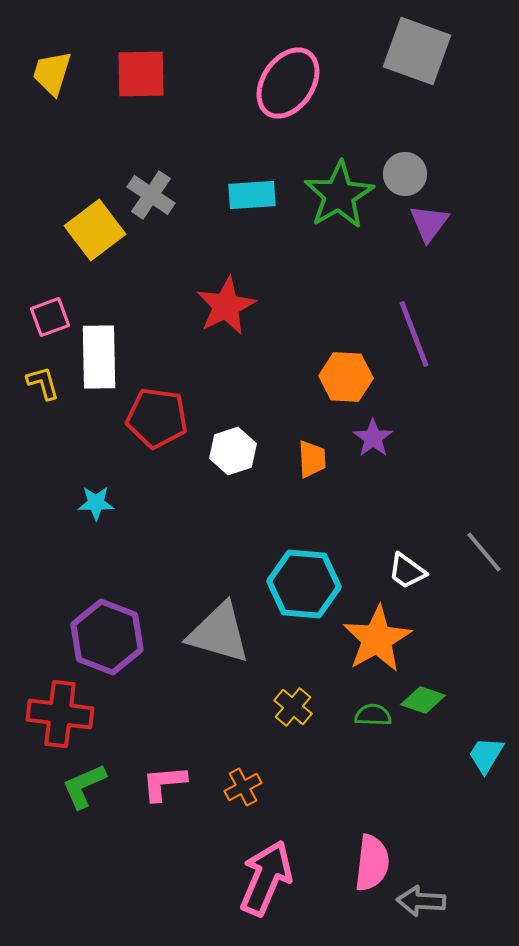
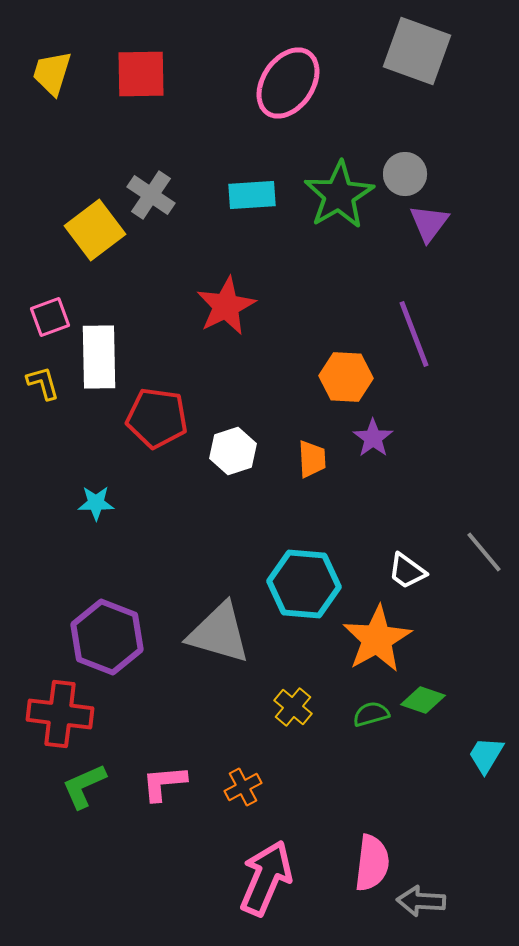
green semicircle: moved 2 px left, 1 px up; rotated 18 degrees counterclockwise
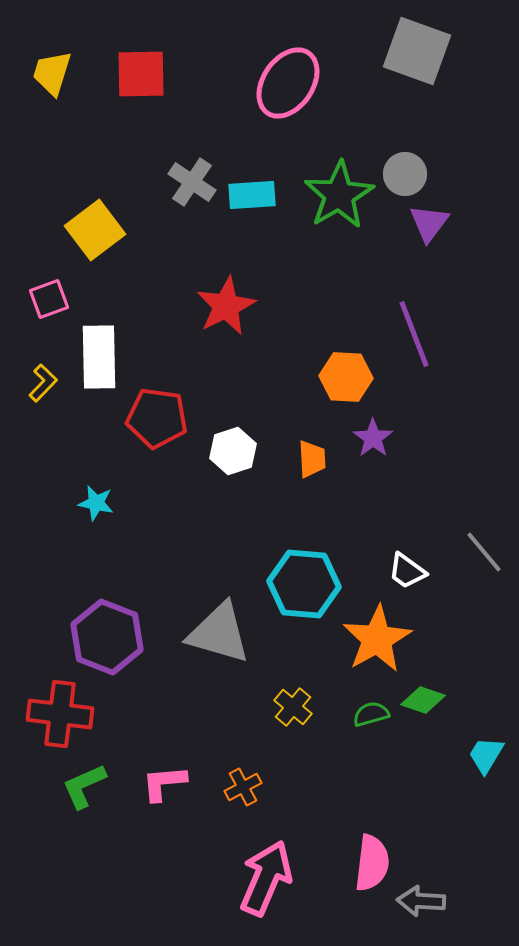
gray cross: moved 41 px right, 13 px up
pink square: moved 1 px left, 18 px up
yellow L-shape: rotated 60 degrees clockwise
cyan star: rotated 12 degrees clockwise
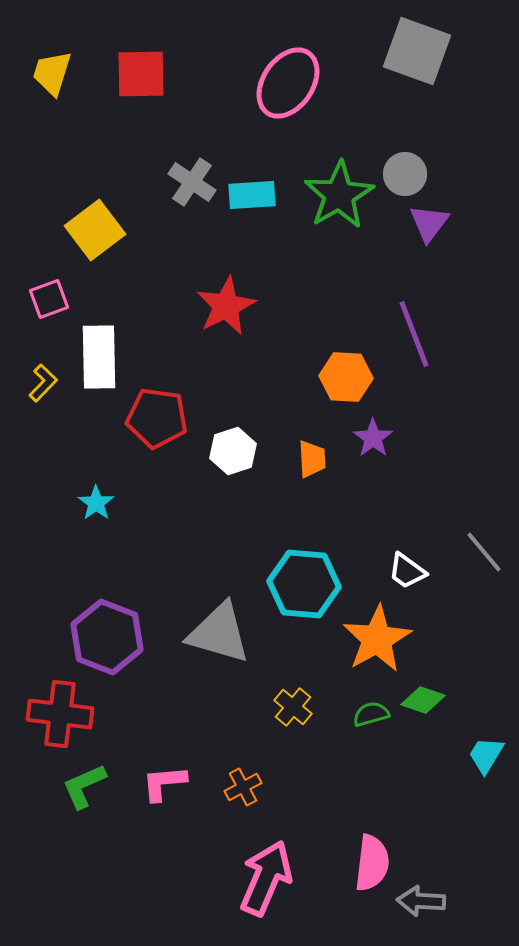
cyan star: rotated 24 degrees clockwise
